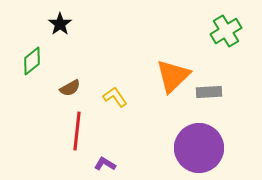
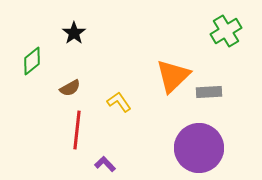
black star: moved 14 px right, 9 px down
yellow L-shape: moved 4 px right, 5 px down
red line: moved 1 px up
purple L-shape: rotated 15 degrees clockwise
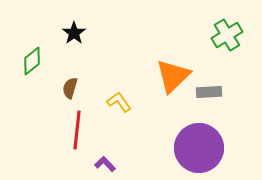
green cross: moved 1 px right, 4 px down
brown semicircle: rotated 135 degrees clockwise
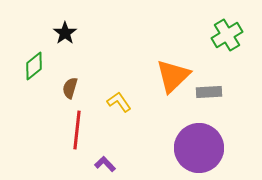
black star: moved 9 px left
green diamond: moved 2 px right, 5 px down
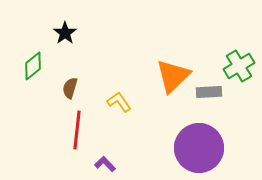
green cross: moved 12 px right, 31 px down
green diamond: moved 1 px left
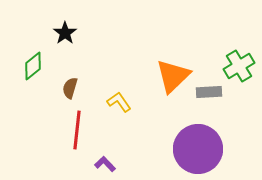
purple circle: moved 1 px left, 1 px down
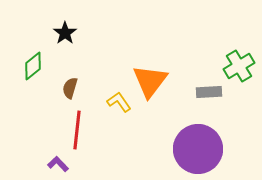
orange triangle: moved 23 px left, 5 px down; rotated 9 degrees counterclockwise
purple L-shape: moved 47 px left
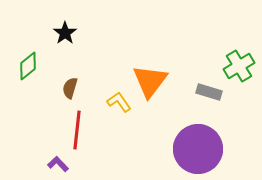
green diamond: moved 5 px left
gray rectangle: rotated 20 degrees clockwise
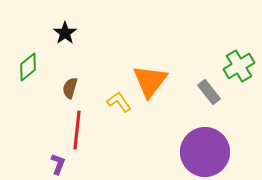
green diamond: moved 1 px down
gray rectangle: rotated 35 degrees clockwise
purple circle: moved 7 px right, 3 px down
purple L-shape: rotated 65 degrees clockwise
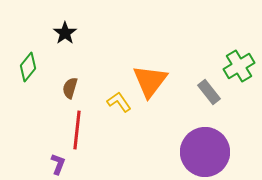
green diamond: rotated 12 degrees counterclockwise
